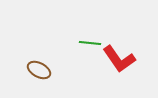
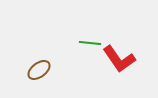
brown ellipse: rotated 65 degrees counterclockwise
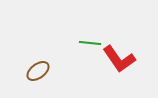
brown ellipse: moved 1 px left, 1 px down
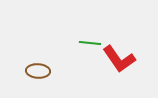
brown ellipse: rotated 40 degrees clockwise
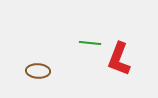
red L-shape: rotated 56 degrees clockwise
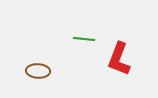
green line: moved 6 px left, 4 px up
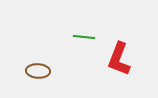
green line: moved 2 px up
